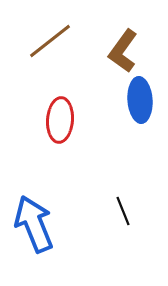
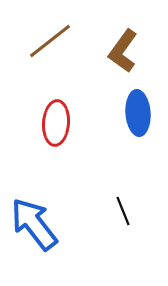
blue ellipse: moved 2 px left, 13 px down
red ellipse: moved 4 px left, 3 px down
blue arrow: rotated 16 degrees counterclockwise
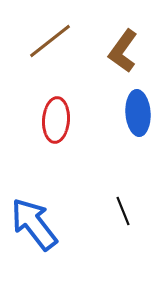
red ellipse: moved 3 px up
